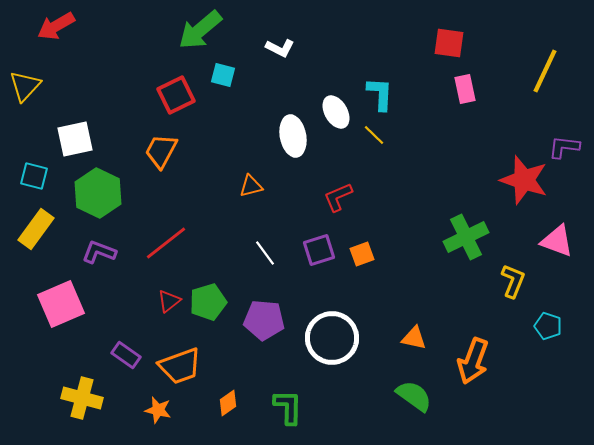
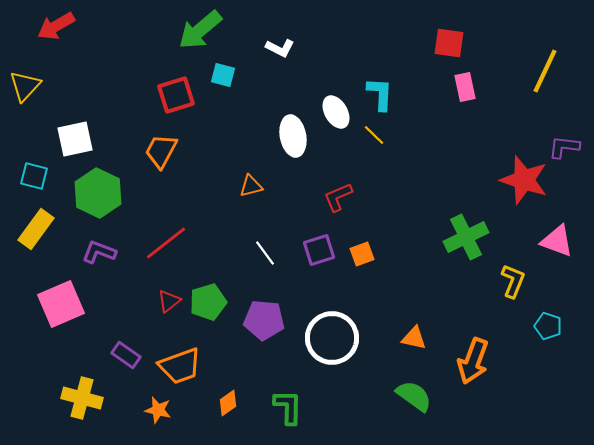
pink rectangle at (465, 89): moved 2 px up
red square at (176, 95): rotated 9 degrees clockwise
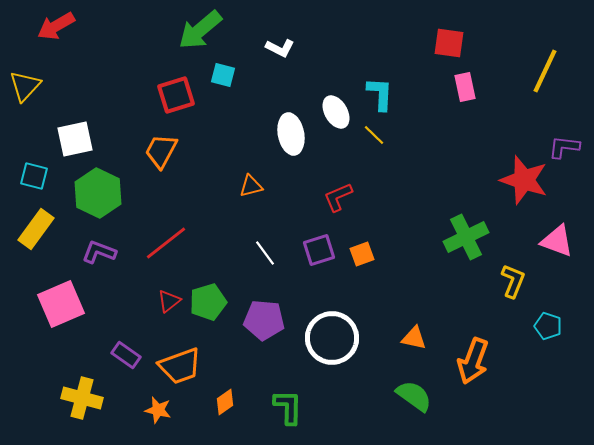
white ellipse at (293, 136): moved 2 px left, 2 px up
orange diamond at (228, 403): moved 3 px left, 1 px up
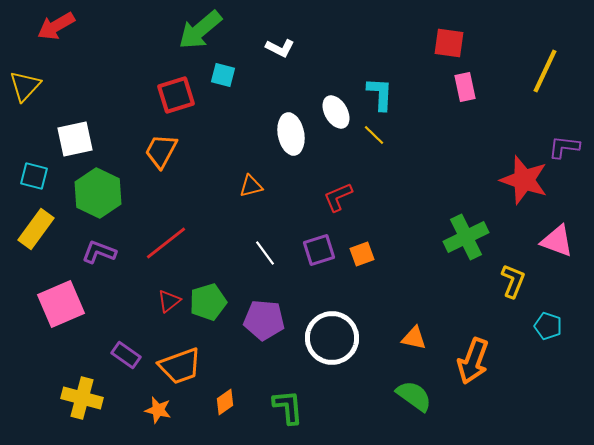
green L-shape at (288, 407): rotated 6 degrees counterclockwise
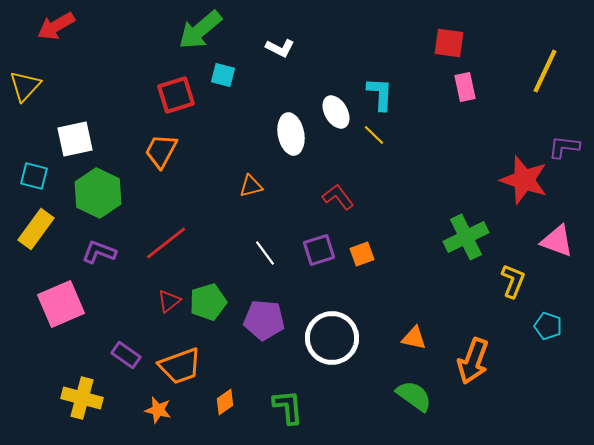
red L-shape at (338, 197): rotated 76 degrees clockwise
